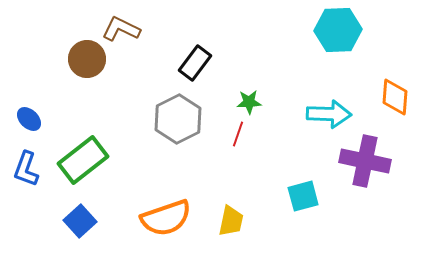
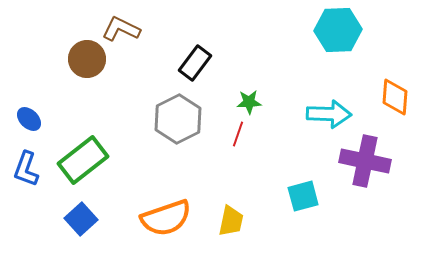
blue square: moved 1 px right, 2 px up
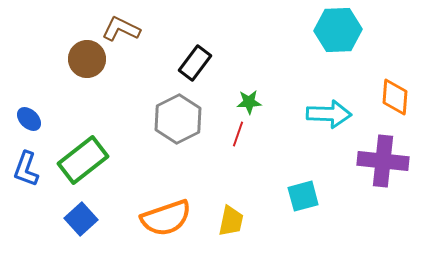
purple cross: moved 18 px right; rotated 6 degrees counterclockwise
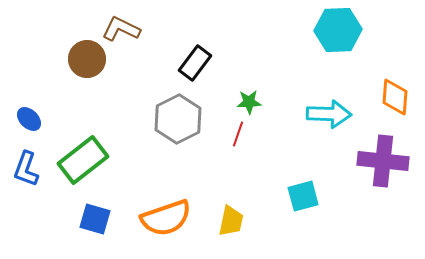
blue square: moved 14 px right; rotated 32 degrees counterclockwise
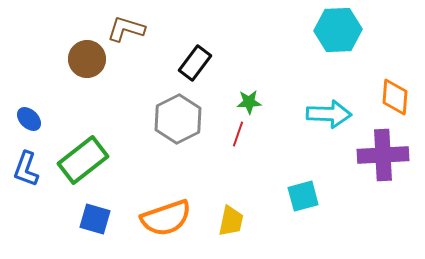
brown L-shape: moved 5 px right; rotated 9 degrees counterclockwise
purple cross: moved 6 px up; rotated 9 degrees counterclockwise
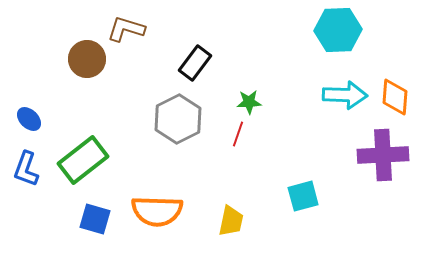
cyan arrow: moved 16 px right, 19 px up
orange semicircle: moved 9 px left, 7 px up; rotated 21 degrees clockwise
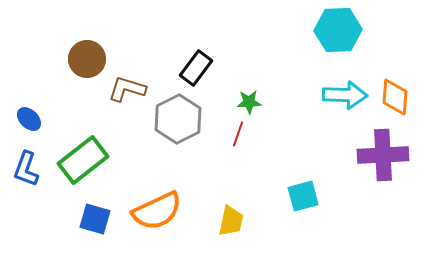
brown L-shape: moved 1 px right, 60 px down
black rectangle: moved 1 px right, 5 px down
orange semicircle: rotated 27 degrees counterclockwise
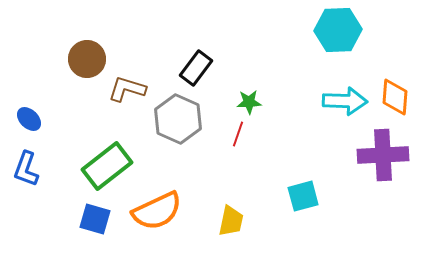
cyan arrow: moved 6 px down
gray hexagon: rotated 9 degrees counterclockwise
green rectangle: moved 24 px right, 6 px down
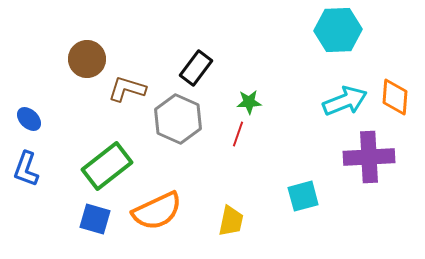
cyan arrow: rotated 24 degrees counterclockwise
purple cross: moved 14 px left, 2 px down
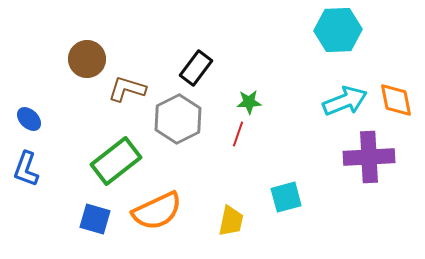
orange diamond: moved 1 px right, 3 px down; rotated 15 degrees counterclockwise
gray hexagon: rotated 9 degrees clockwise
green rectangle: moved 9 px right, 5 px up
cyan square: moved 17 px left, 1 px down
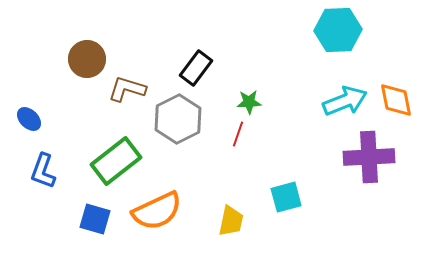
blue L-shape: moved 17 px right, 2 px down
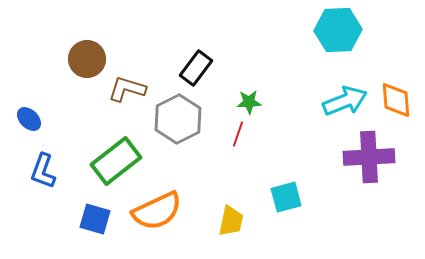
orange diamond: rotated 6 degrees clockwise
